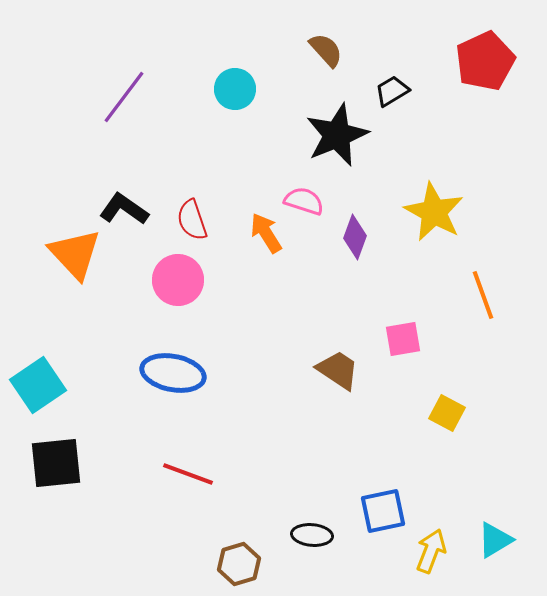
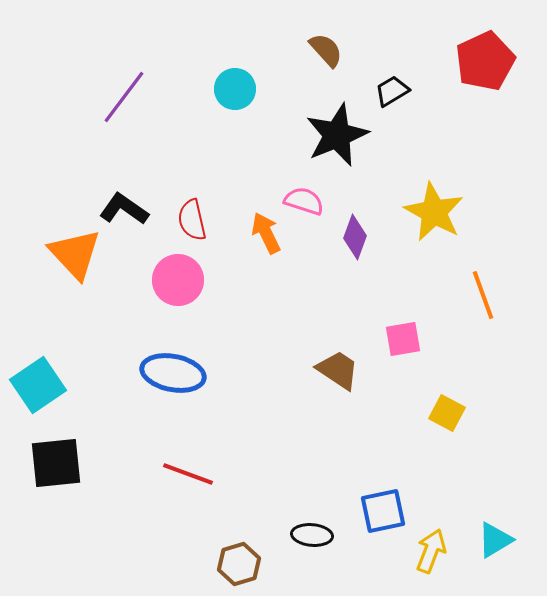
red semicircle: rotated 6 degrees clockwise
orange arrow: rotated 6 degrees clockwise
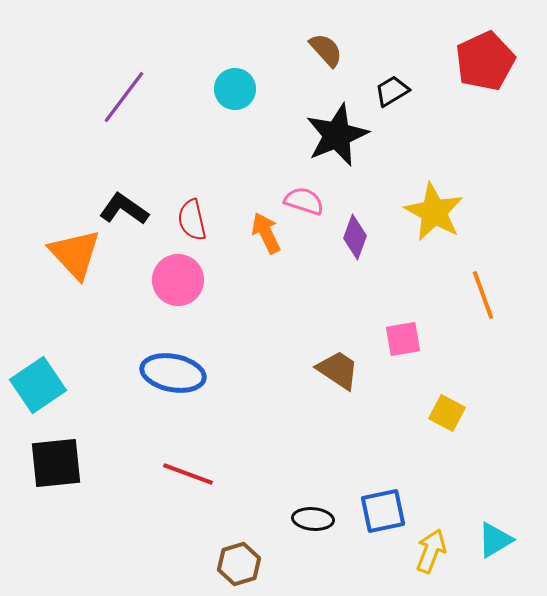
black ellipse: moved 1 px right, 16 px up
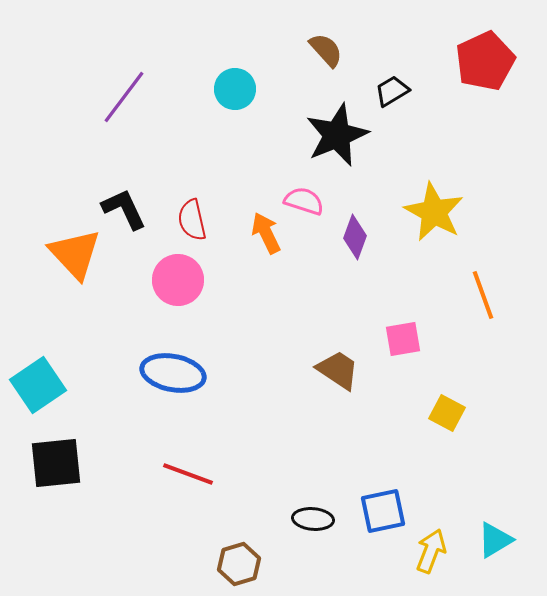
black L-shape: rotated 30 degrees clockwise
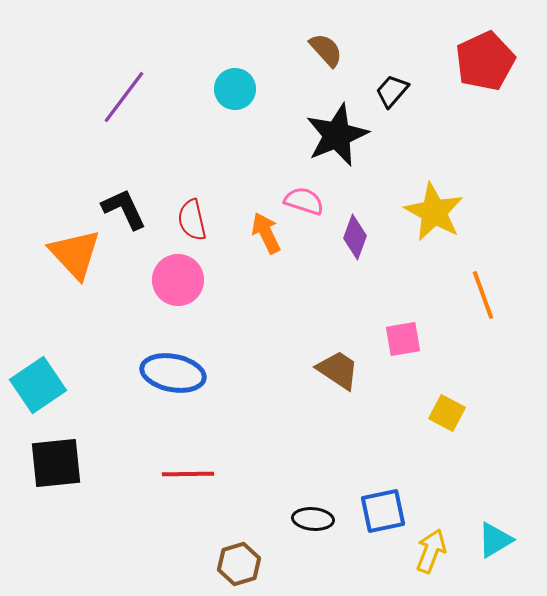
black trapezoid: rotated 18 degrees counterclockwise
red line: rotated 21 degrees counterclockwise
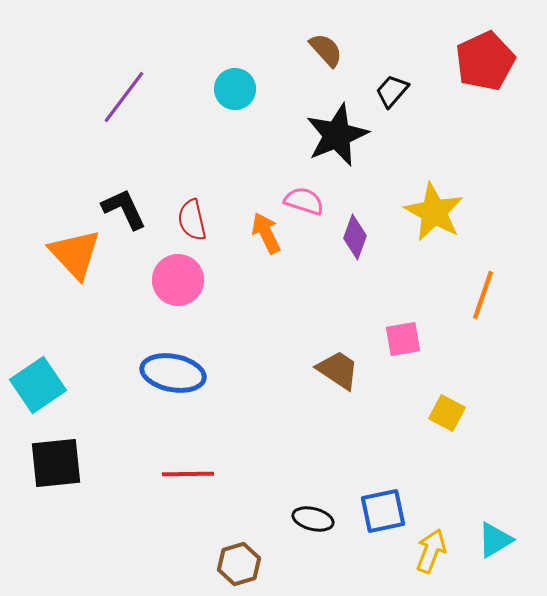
orange line: rotated 39 degrees clockwise
black ellipse: rotated 9 degrees clockwise
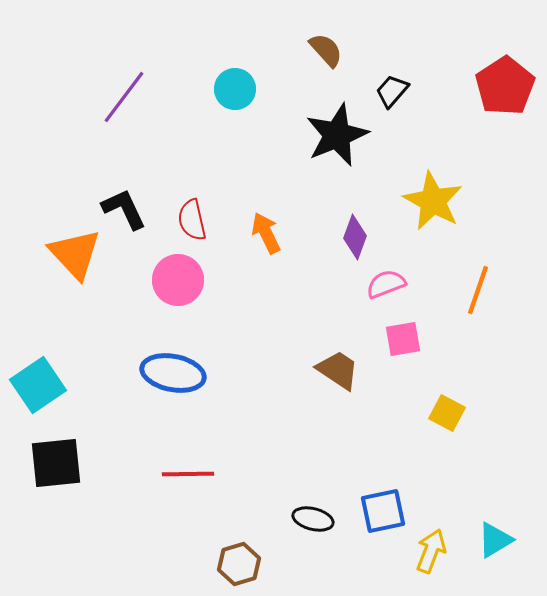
red pentagon: moved 20 px right, 25 px down; rotated 8 degrees counterclockwise
pink semicircle: moved 82 px right, 83 px down; rotated 39 degrees counterclockwise
yellow star: moved 1 px left, 11 px up
orange line: moved 5 px left, 5 px up
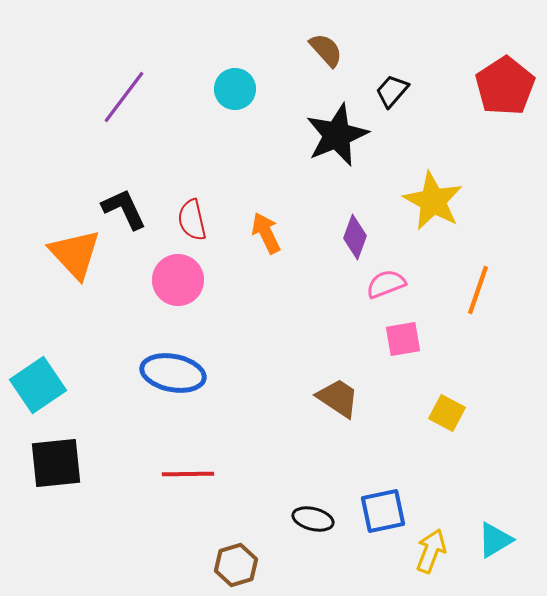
brown trapezoid: moved 28 px down
brown hexagon: moved 3 px left, 1 px down
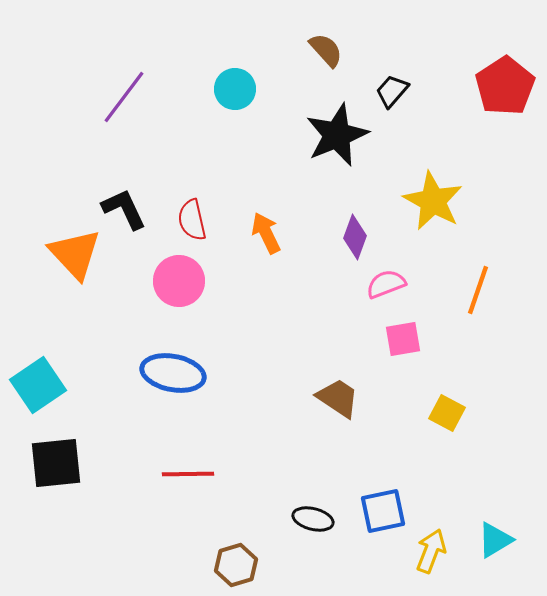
pink circle: moved 1 px right, 1 px down
